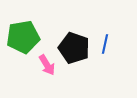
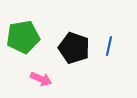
blue line: moved 4 px right, 2 px down
pink arrow: moved 6 px left, 14 px down; rotated 35 degrees counterclockwise
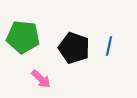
green pentagon: rotated 16 degrees clockwise
pink arrow: rotated 20 degrees clockwise
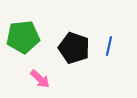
green pentagon: rotated 12 degrees counterclockwise
pink arrow: moved 1 px left
